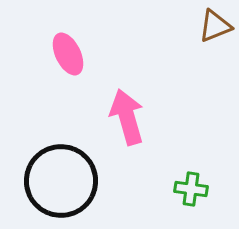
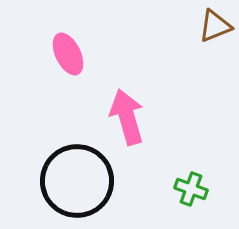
black circle: moved 16 px right
green cross: rotated 12 degrees clockwise
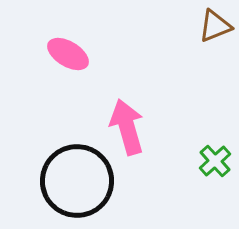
pink ellipse: rotated 33 degrees counterclockwise
pink arrow: moved 10 px down
green cross: moved 24 px right, 28 px up; rotated 28 degrees clockwise
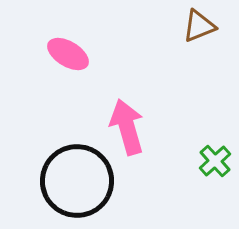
brown triangle: moved 16 px left
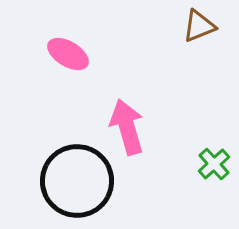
green cross: moved 1 px left, 3 px down
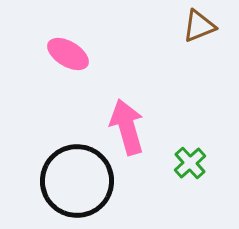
green cross: moved 24 px left, 1 px up
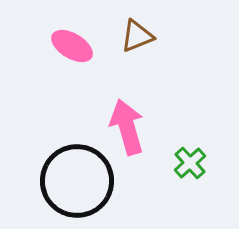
brown triangle: moved 62 px left, 10 px down
pink ellipse: moved 4 px right, 8 px up
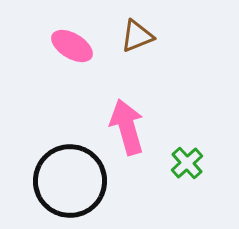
green cross: moved 3 px left
black circle: moved 7 px left
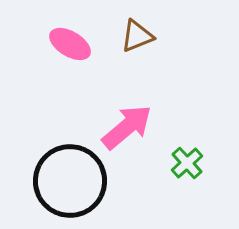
pink ellipse: moved 2 px left, 2 px up
pink arrow: rotated 66 degrees clockwise
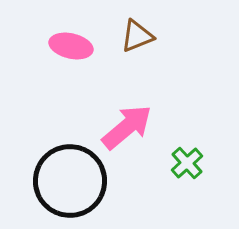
pink ellipse: moved 1 px right, 2 px down; rotated 18 degrees counterclockwise
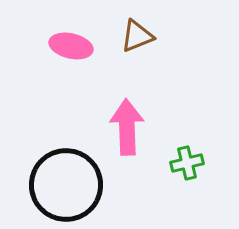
pink arrow: rotated 52 degrees counterclockwise
green cross: rotated 28 degrees clockwise
black circle: moved 4 px left, 4 px down
